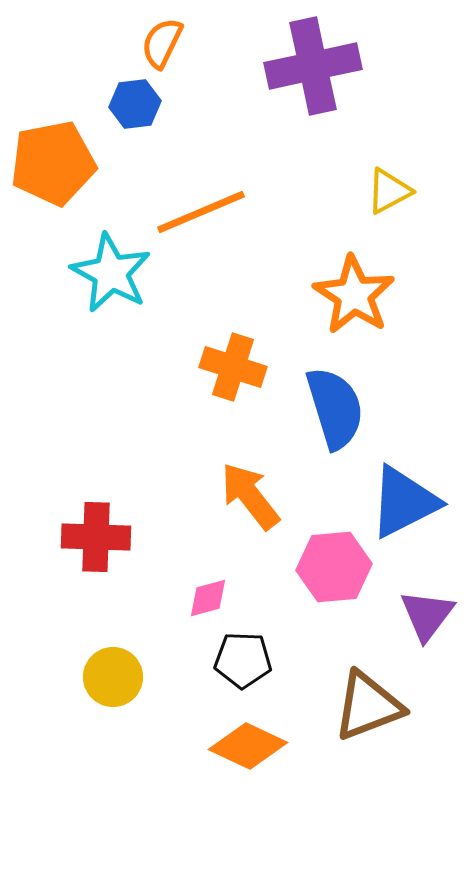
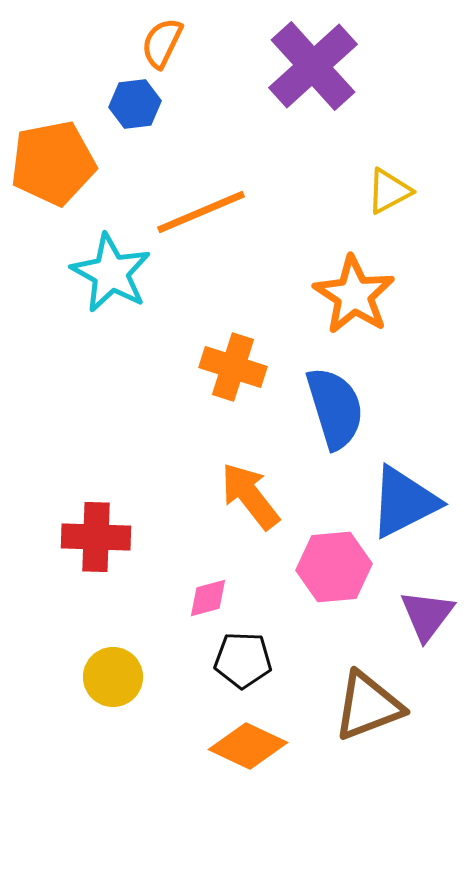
purple cross: rotated 30 degrees counterclockwise
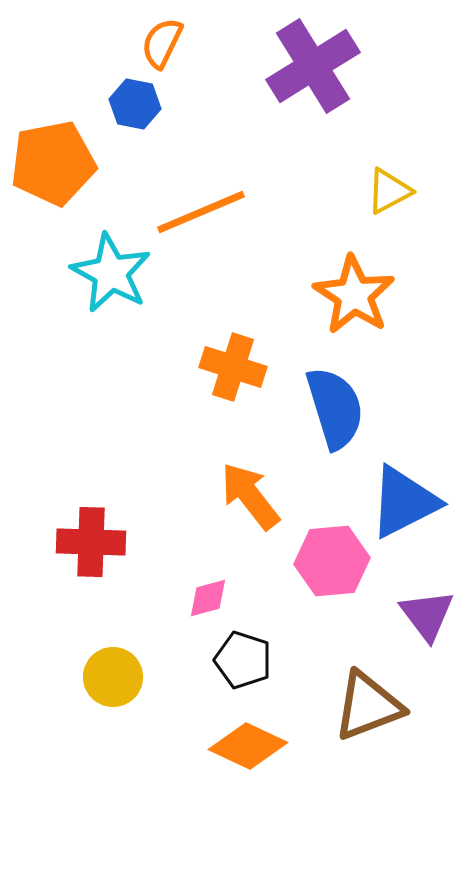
purple cross: rotated 10 degrees clockwise
blue hexagon: rotated 18 degrees clockwise
red cross: moved 5 px left, 5 px down
pink hexagon: moved 2 px left, 6 px up
purple triangle: rotated 14 degrees counterclockwise
black pentagon: rotated 16 degrees clockwise
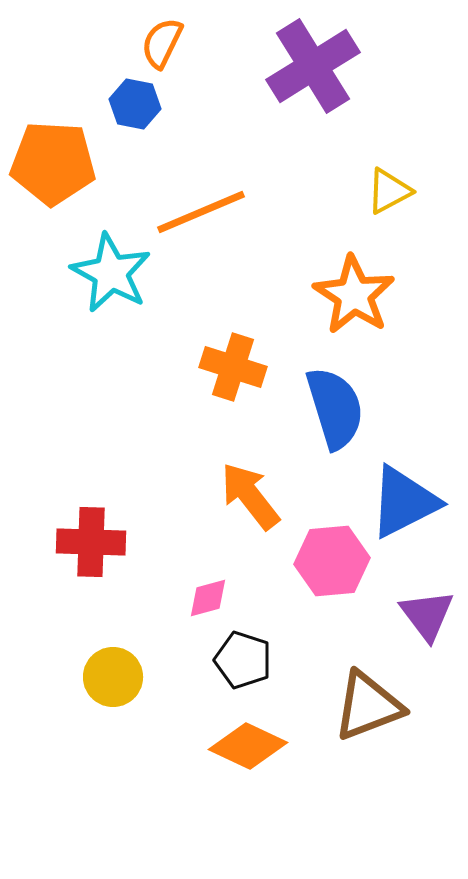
orange pentagon: rotated 14 degrees clockwise
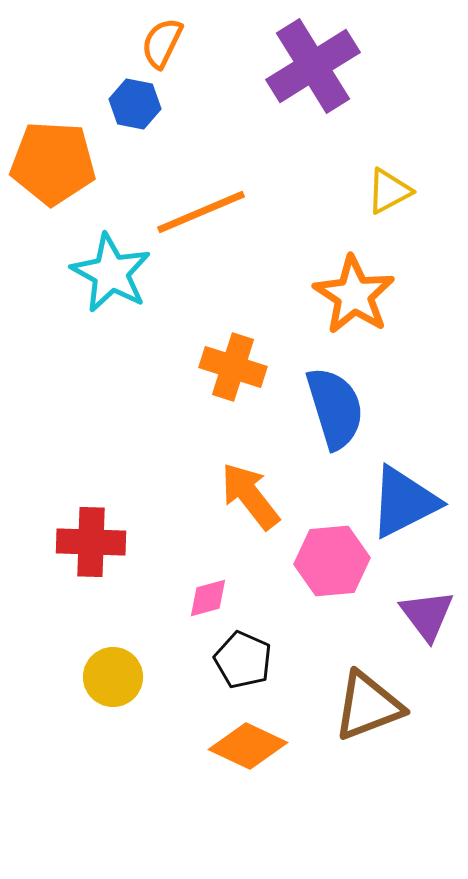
black pentagon: rotated 6 degrees clockwise
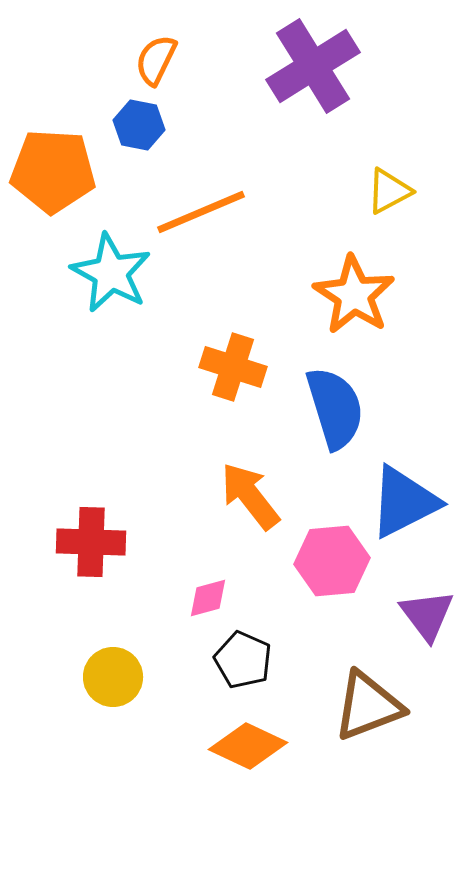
orange semicircle: moved 6 px left, 17 px down
blue hexagon: moved 4 px right, 21 px down
orange pentagon: moved 8 px down
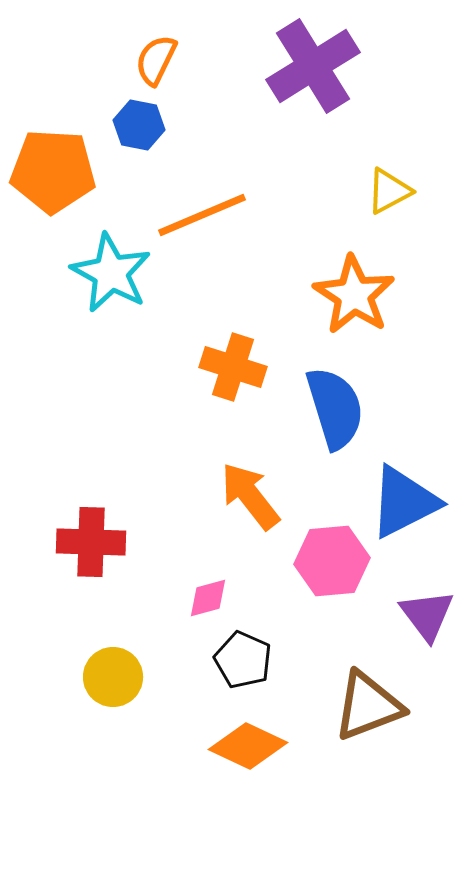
orange line: moved 1 px right, 3 px down
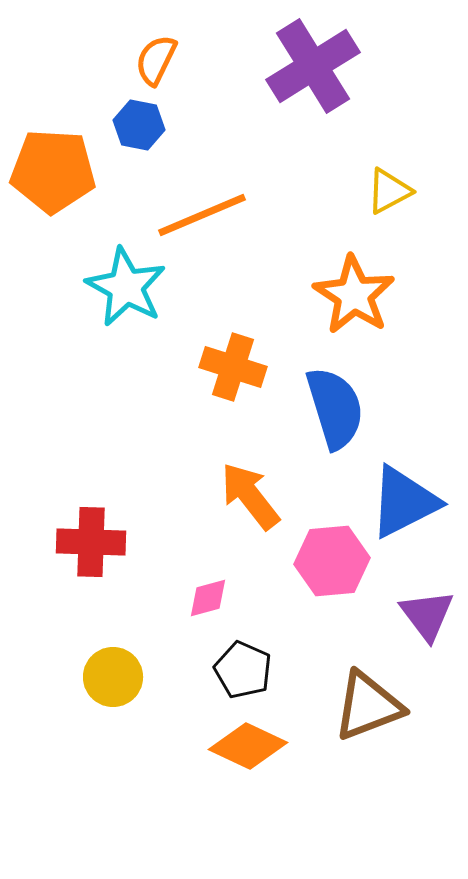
cyan star: moved 15 px right, 14 px down
black pentagon: moved 10 px down
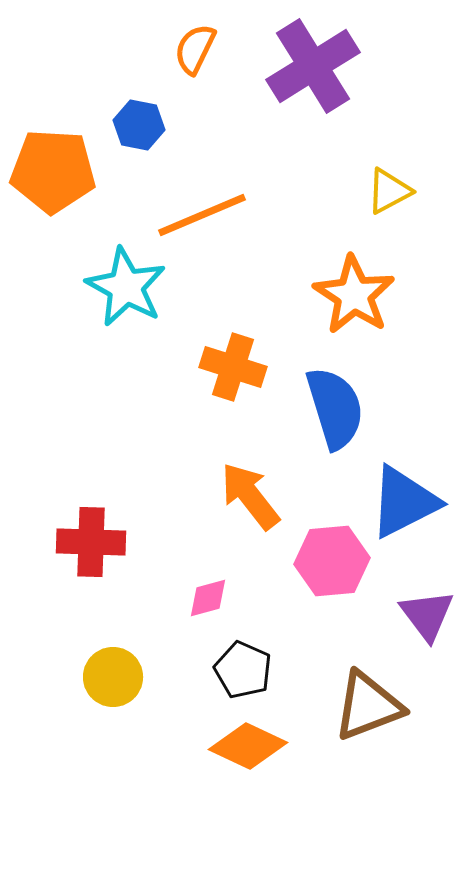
orange semicircle: moved 39 px right, 11 px up
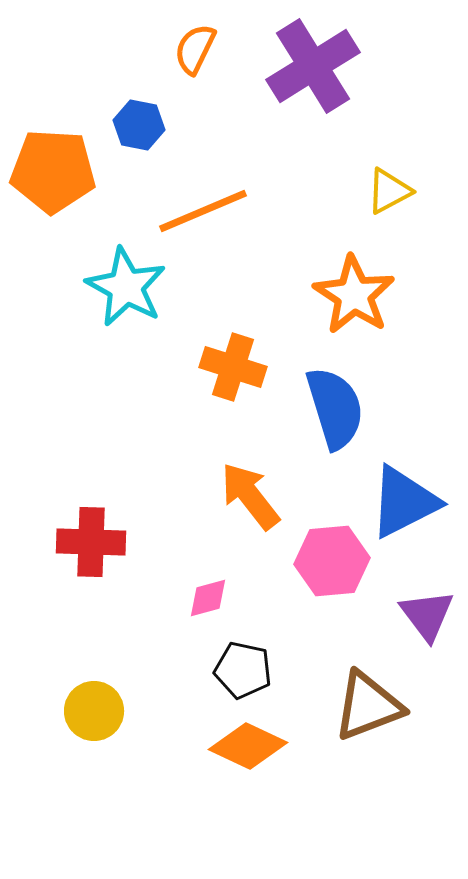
orange line: moved 1 px right, 4 px up
black pentagon: rotated 12 degrees counterclockwise
yellow circle: moved 19 px left, 34 px down
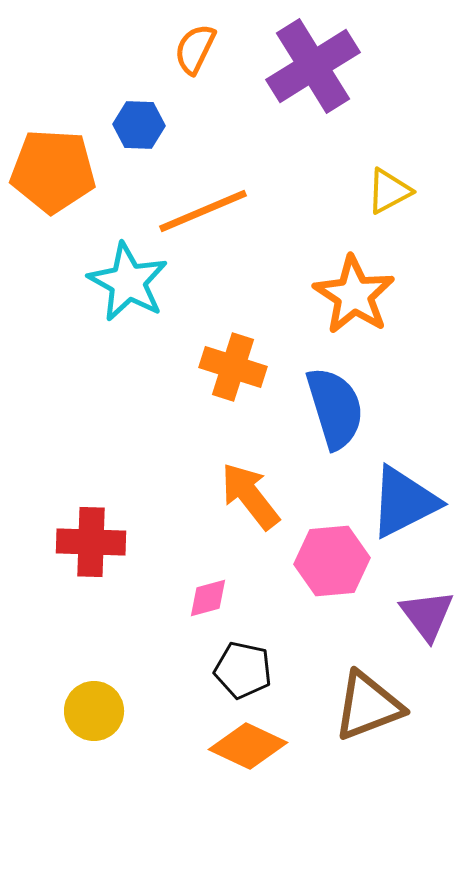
blue hexagon: rotated 9 degrees counterclockwise
cyan star: moved 2 px right, 5 px up
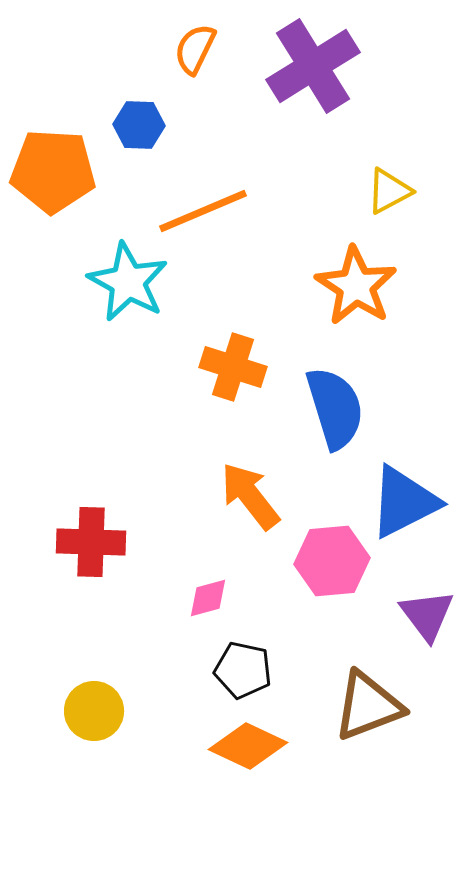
orange star: moved 2 px right, 9 px up
